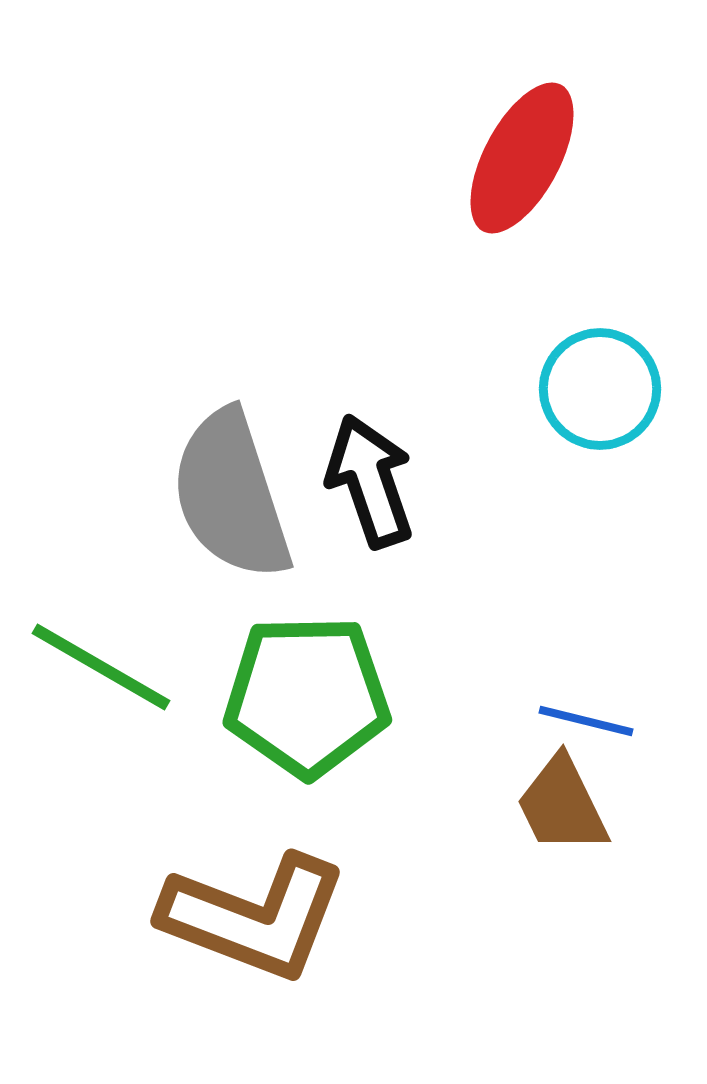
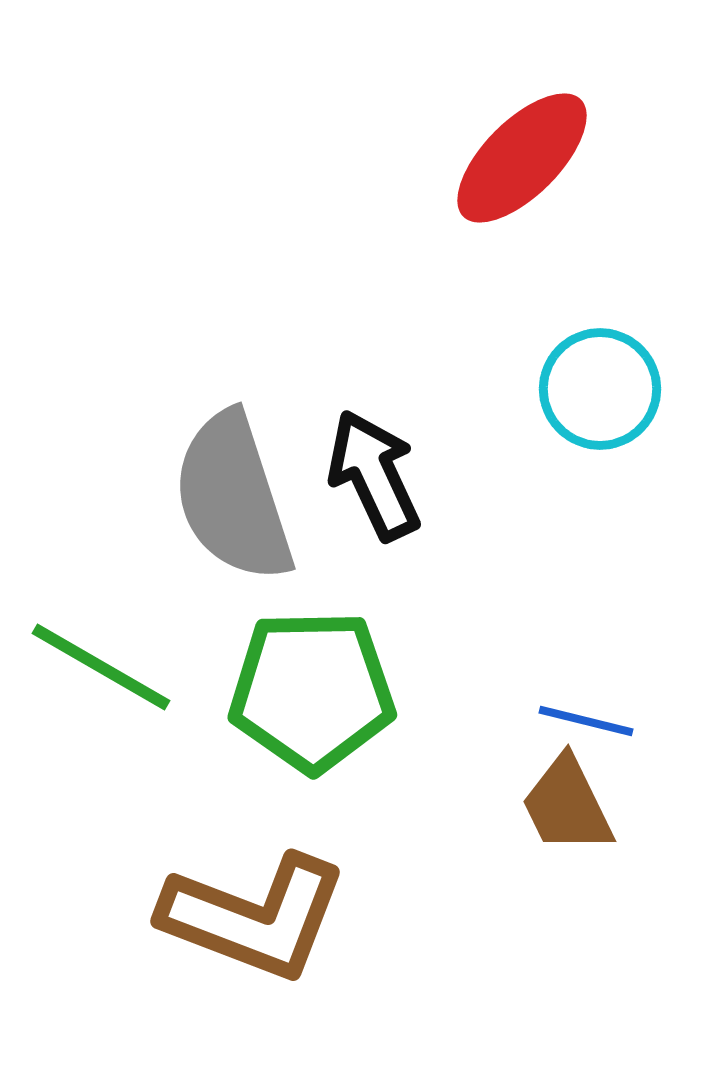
red ellipse: rotated 17 degrees clockwise
black arrow: moved 4 px right, 6 px up; rotated 6 degrees counterclockwise
gray semicircle: moved 2 px right, 2 px down
green pentagon: moved 5 px right, 5 px up
brown trapezoid: moved 5 px right
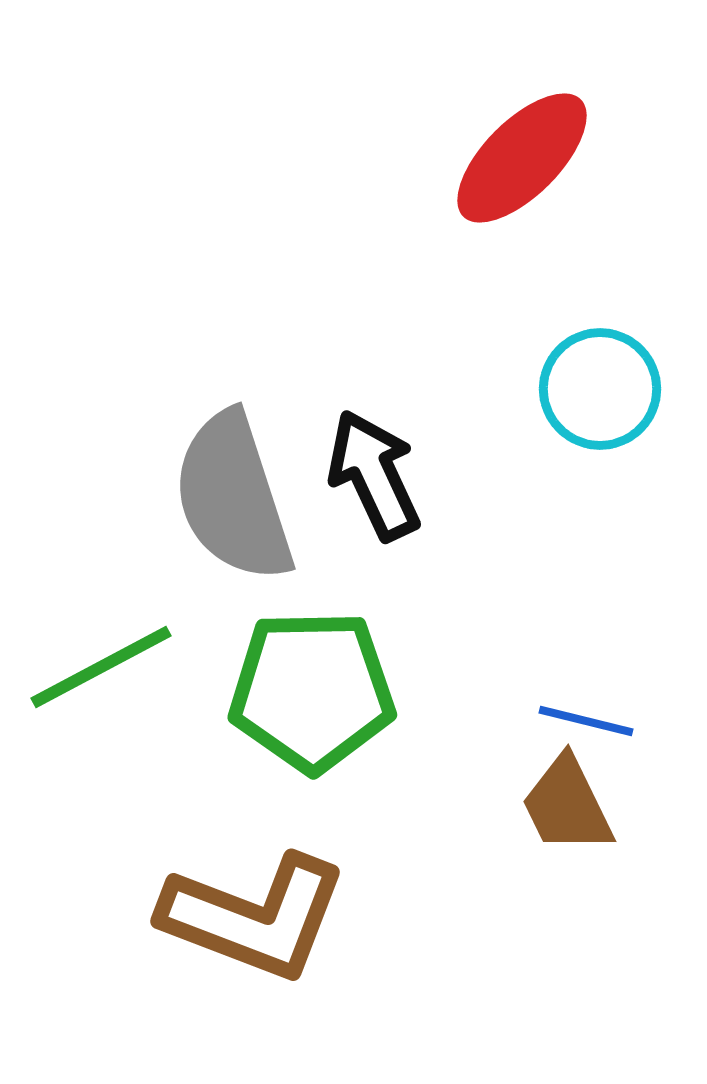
green line: rotated 58 degrees counterclockwise
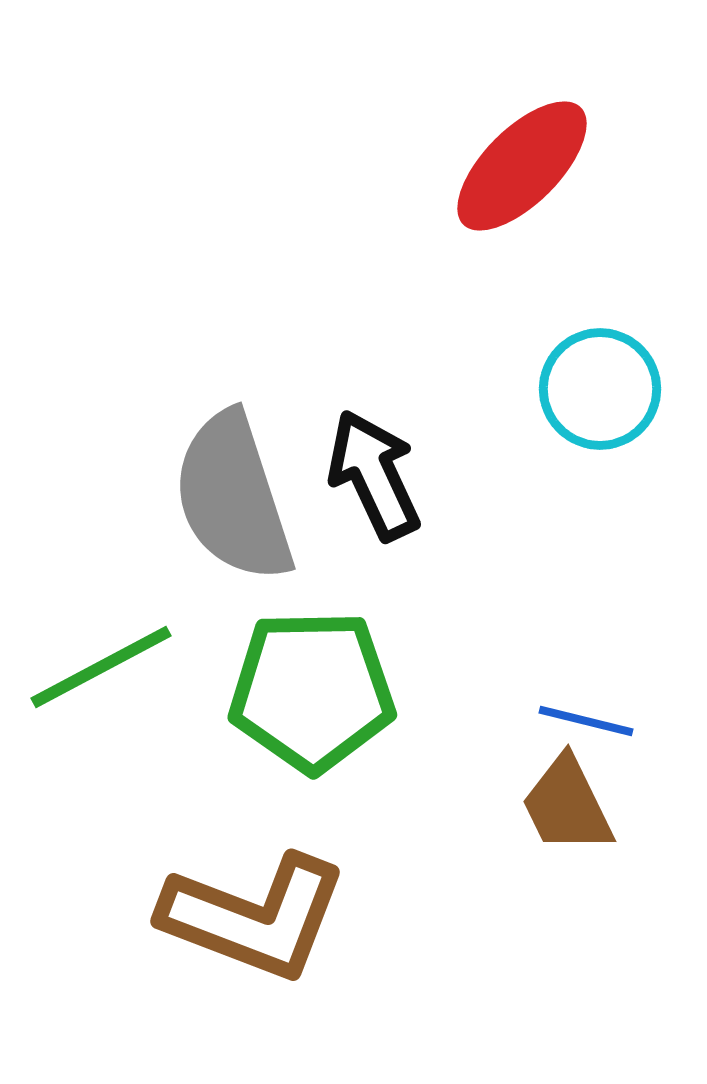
red ellipse: moved 8 px down
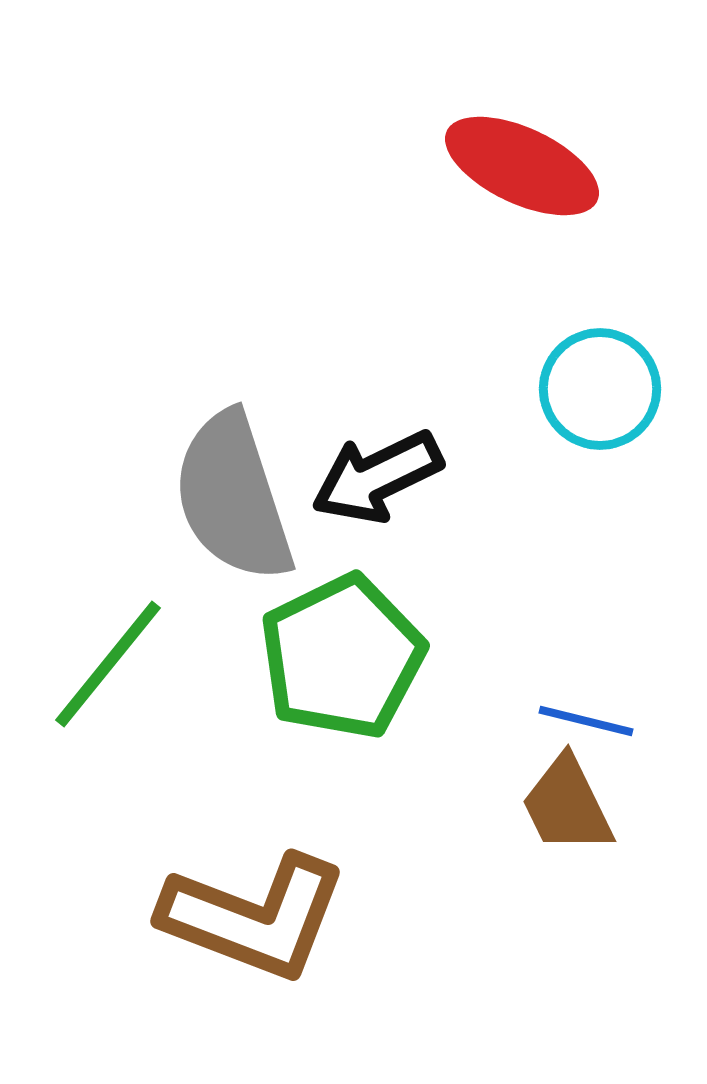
red ellipse: rotated 70 degrees clockwise
black arrow: moved 3 px right, 2 px down; rotated 91 degrees counterclockwise
green line: moved 7 px right, 3 px up; rotated 23 degrees counterclockwise
green pentagon: moved 30 px right, 34 px up; rotated 25 degrees counterclockwise
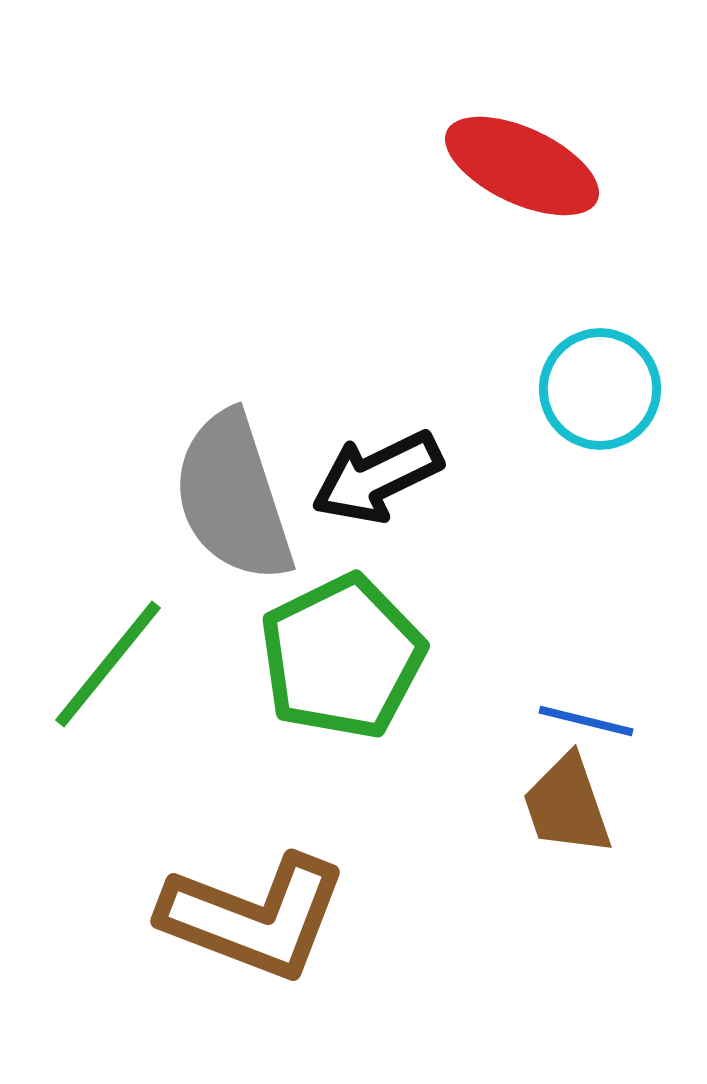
brown trapezoid: rotated 7 degrees clockwise
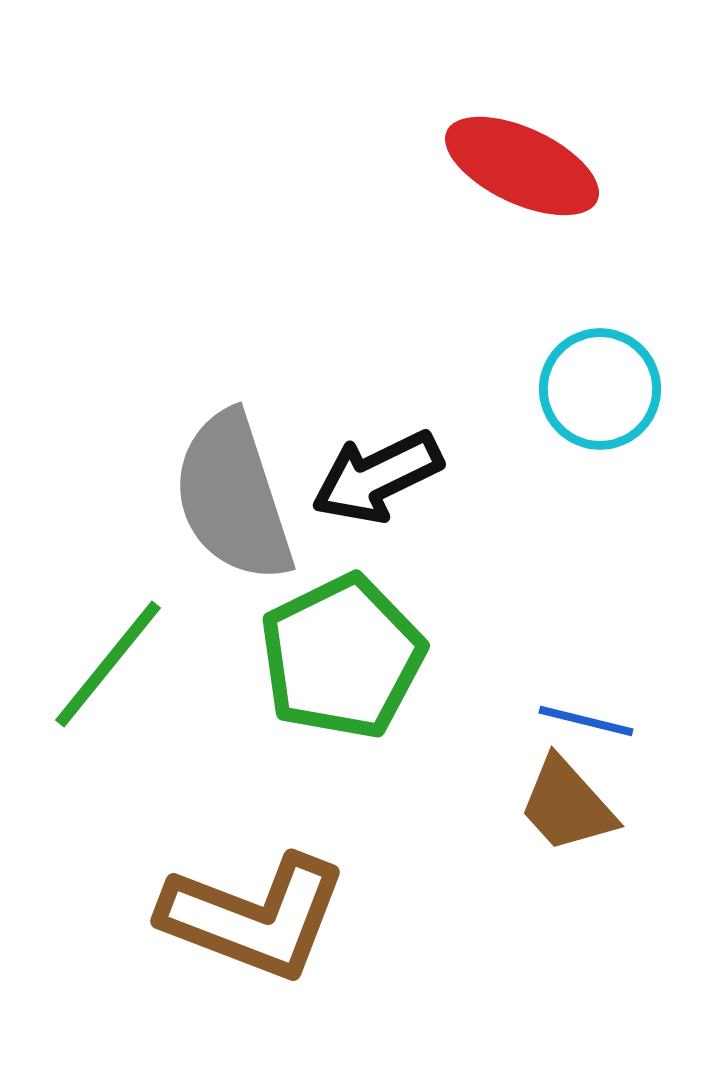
brown trapezoid: rotated 23 degrees counterclockwise
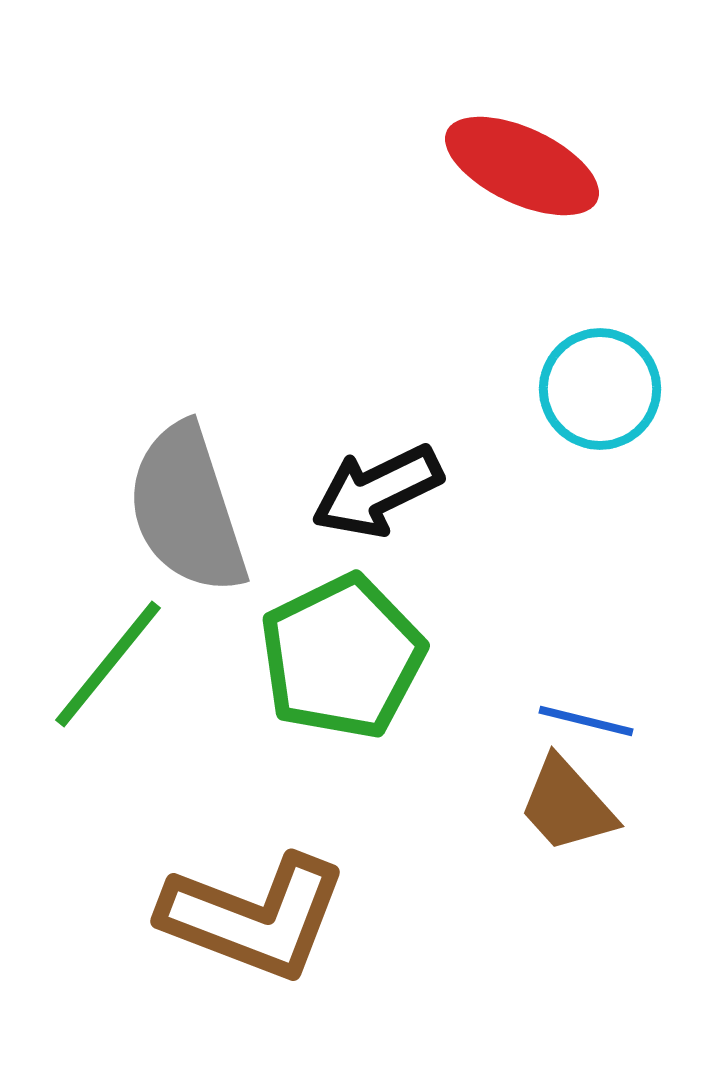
black arrow: moved 14 px down
gray semicircle: moved 46 px left, 12 px down
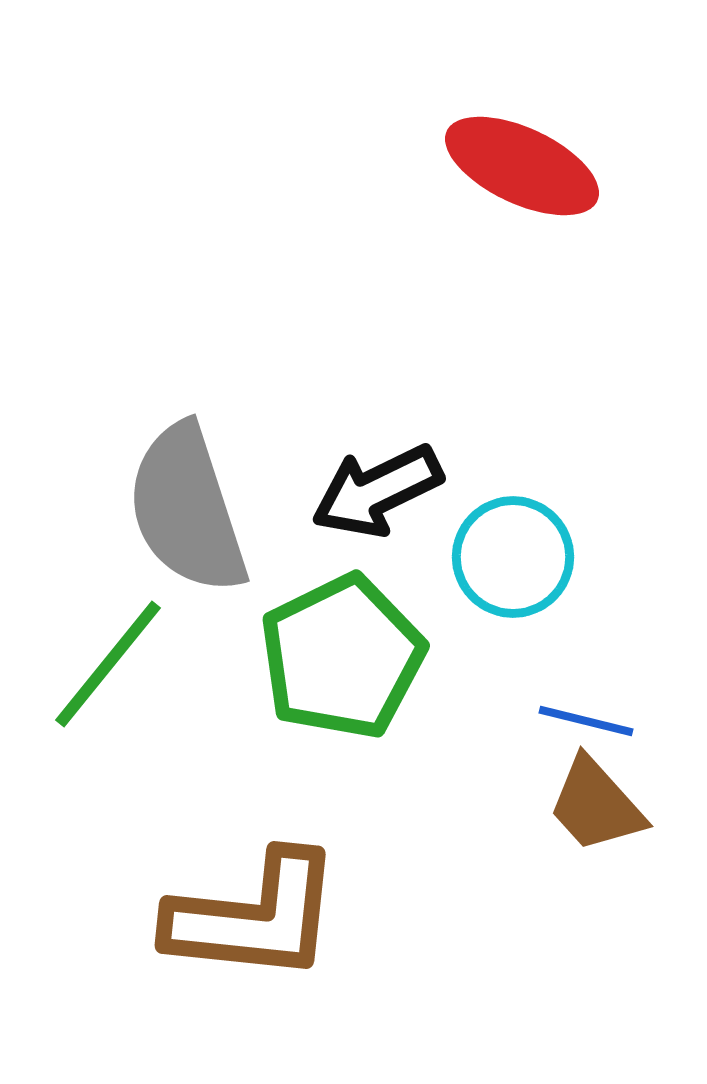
cyan circle: moved 87 px left, 168 px down
brown trapezoid: moved 29 px right
brown L-shape: rotated 15 degrees counterclockwise
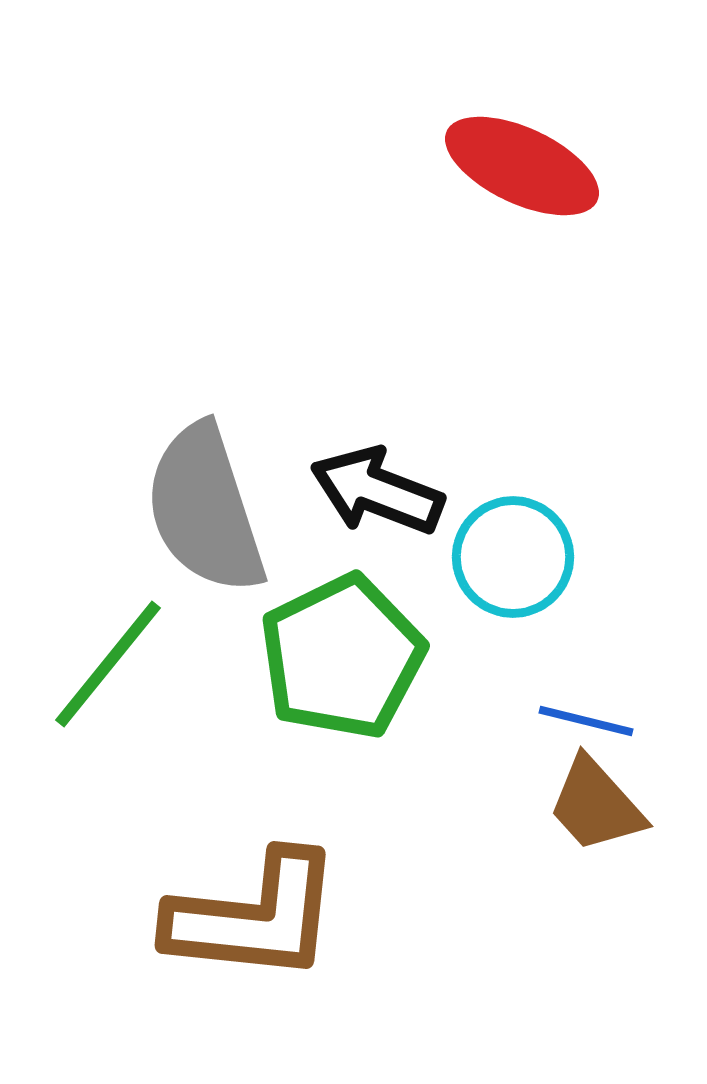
black arrow: rotated 47 degrees clockwise
gray semicircle: moved 18 px right
